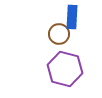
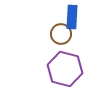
brown circle: moved 2 px right
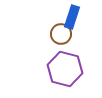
blue rectangle: rotated 15 degrees clockwise
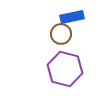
blue rectangle: rotated 60 degrees clockwise
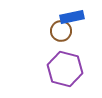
brown circle: moved 3 px up
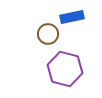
brown circle: moved 13 px left, 3 px down
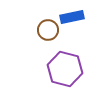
brown circle: moved 4 px up
